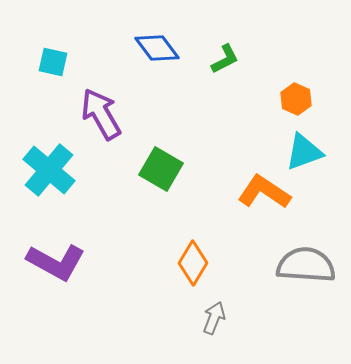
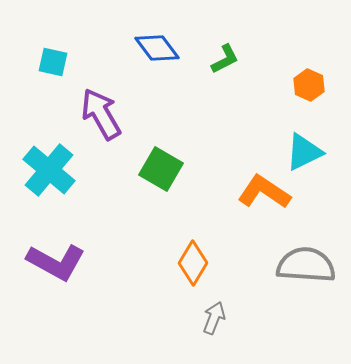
orange hexagon: moved 13 px right, 14 px up
cyan triangle: rotated 6 degrees counterclockwise
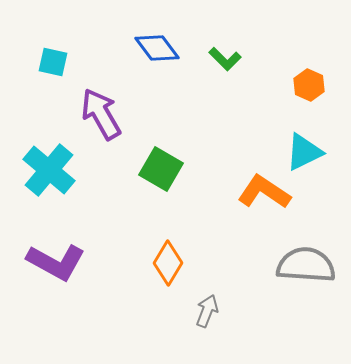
green L-shape: rotated 72 degrees clockwise
orange diamond: moved 25 px left
gray arrow: moved 7 px left, 7 px up
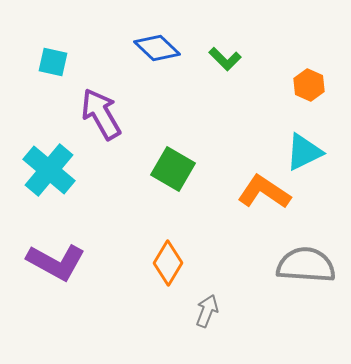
blue diamond: rotated 9 degrees counterclockwise
green square: moved 12 px right
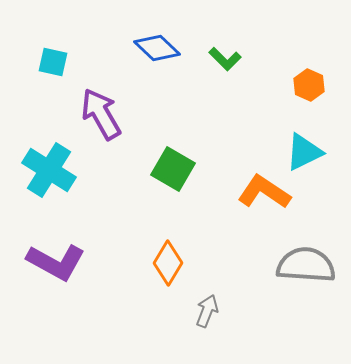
cyan cross: rotated 8 degrees counterclockwise
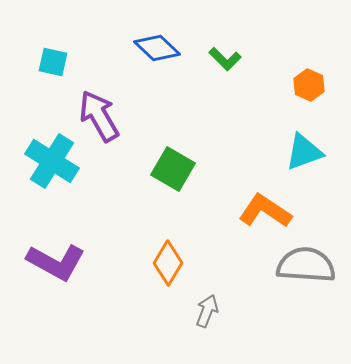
purple arrow: moved 2 px left, 2 px down
cyan triangle: rotated 6 degrees clockwise
cyan cross: moved 3 px right, 9 px up
orange L-shape: moved 1 px right, 19 px down
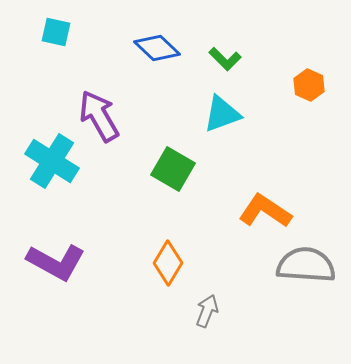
cyan square: moved 3 px right, 30 px up
cyan triangle: moved 82 px left, 38 px up
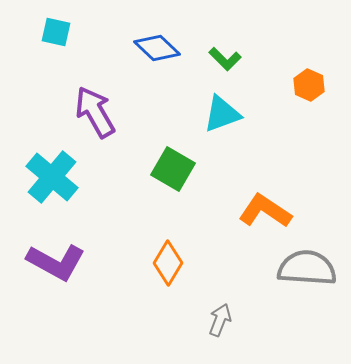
purple arrow: moved 4 px left, 4 px up
cyan cross: moved 16 px down; rotated 8 degrees clockwise
gray semicircle: moved 1 px right, 3 px down
gray arrow: moved 13 px right, 9 px down
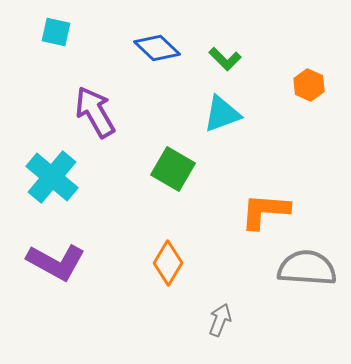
orange L-shape: rotated 30 degrees counterclockwise
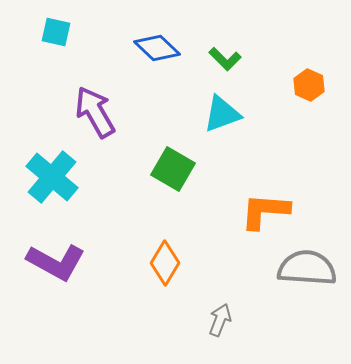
orange diamond: moved 3 px left
